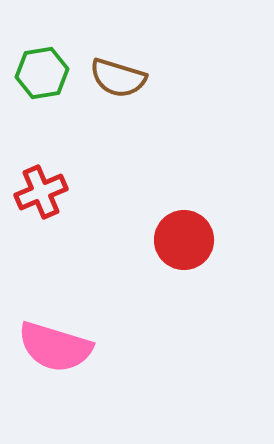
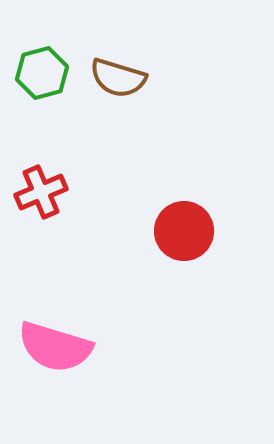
green hexagon: rotated 6 degrees counterclockwise
red circle: moved 9 px up
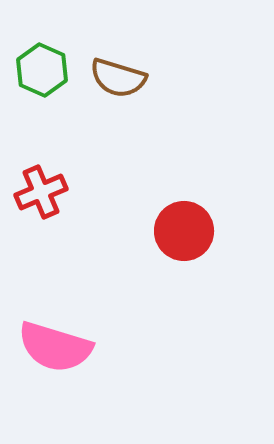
green hexagon: moved 3 px up; rotated 21 degrees counterclockwise
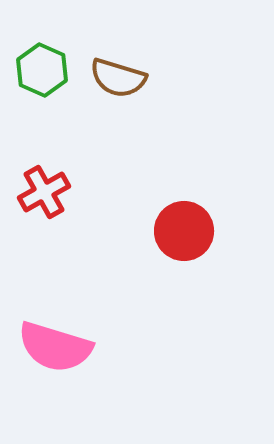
red cross: moved 3 px right; rotated 6 degrees counterclockwise
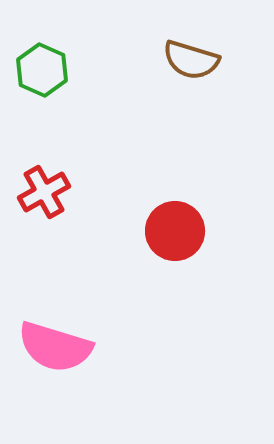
brown semicircle: moved 73 px right, 18 px up
red circle: moved 9 px left
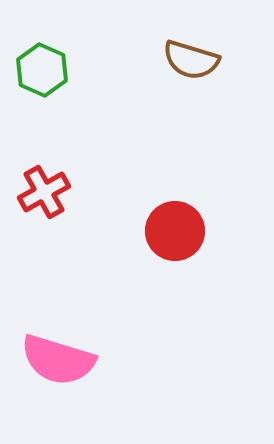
pink semicircle: moved 3 px right, 13 px down
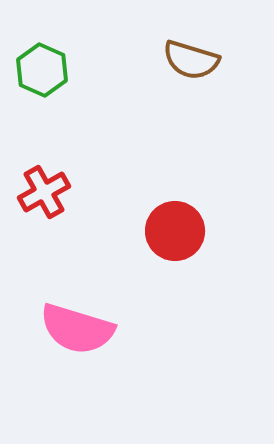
pink semicircle: moved 19 px right, 31 px up
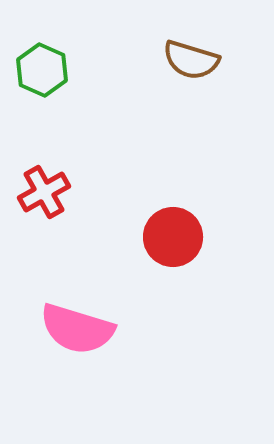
red circle: moved 2 px left, 6 px down
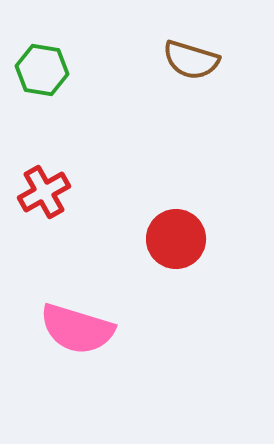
green hexagon: rotated 15 degrees counterclockwise
red circle: moved 3 px right, 2 px down
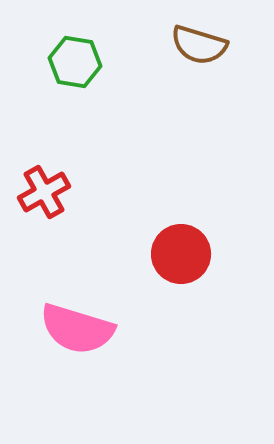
brown semicircle: moved 8 px right, 15 px up
green hexagon: moved 33 px right, 8 px up
red circle: moved 5 px right, 15 px down
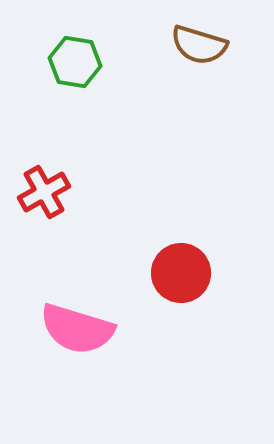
red circle: moved 19 px down
